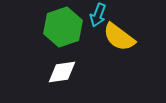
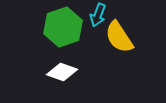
yellow semicircle: rotated 20 degrees clockwise
white diamond: rotated 28 degrees clockwise
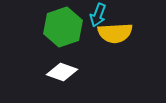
yellow semicircle: moved 4 px left, 4 px up; rotated 60 degrees counterclockwise
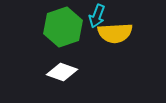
cyan arrow: moved 1 px left, 1 px down
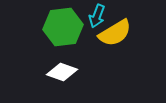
green hexagon: rotated 12 degrees clockwise
yellow semicircle: rotated 28 degrees counterclockwise
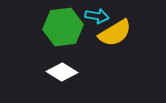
cyan arrow: rotated 100 degrees counterclockwise
white diamond: rotated 12 degrees clockwise
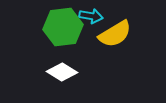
cyan arrow: moved 6 px left
yellow semicircle: moved 1 px down
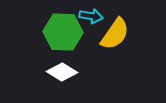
green hexagon: moved 5 px down; rotated 9 degrees clockwise
yellow semicircle: rotated 24 degrees counterclockwise
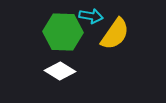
white diamond: moved 2 px left, 1 px up
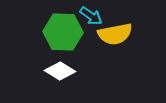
cyan arrow: rotated 25 degrees clockwise
yellow semicircle: rotated 44 degrees clockwise
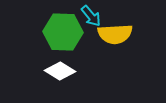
cyan arrow: rotated 15 degrees clockwise
yellow semicircle: rotated 8 degrees clockwise
